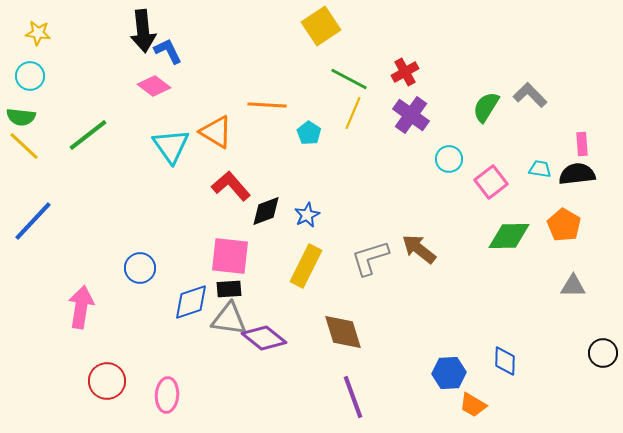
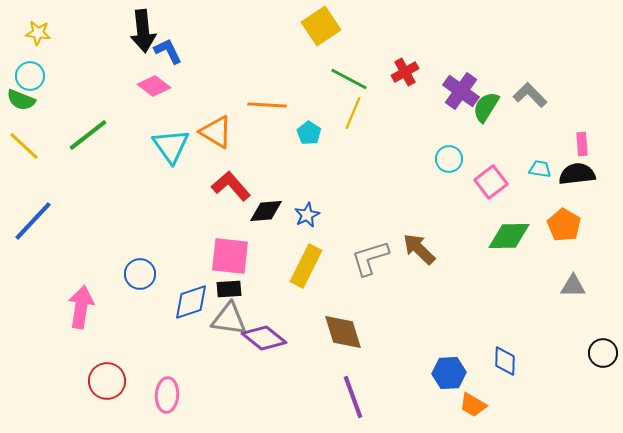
purple cross at (411, 115): moved 50 px right, 24 px up
green semicircle at (21, 117): moved 17 px up; rotated 16 degrees clockwise
black diamond at (266, 211): rotated 16 degrees clockwise
brown arrow at (419, 249): rotated 6 degrees clockwise
blue circle at (140, 268): moved 6 px down
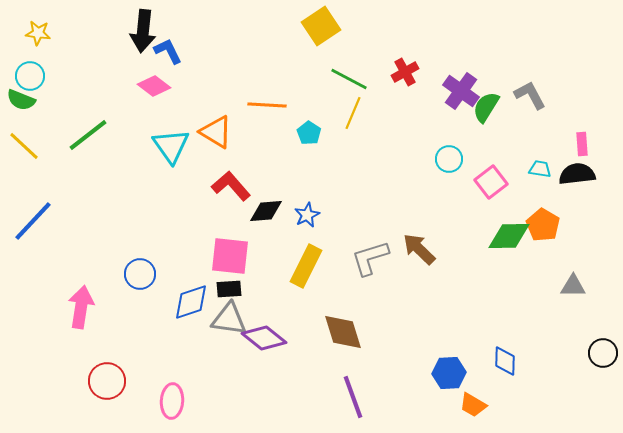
black arrow at (143, 31): rotated 12 degrees clockwise
gray L-shape at (530, 95): rotated 16 degrees clockwise
orange pentagon at (564, 225): moved 21 px left
pink ellipse at (167, 395): moved 5 px right, 6 px down
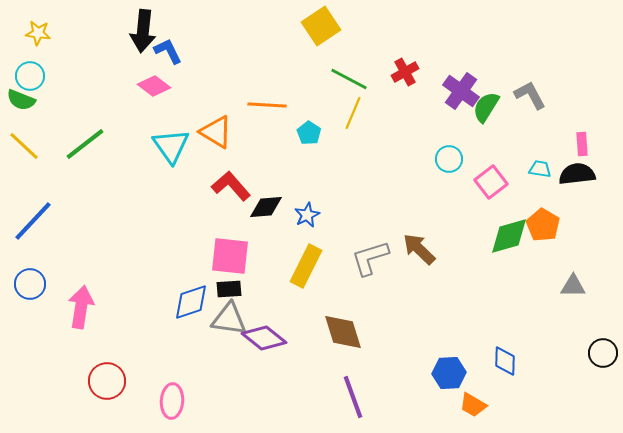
green line at (88, 135): moved 3 px left, 9 px down
black diamond at (266, 211): moved 4 px up
green diamond at (509, 236): rotated 15 degrees counterclockwise
blue circle at (140, 274): moved 110 px left, 10 px down
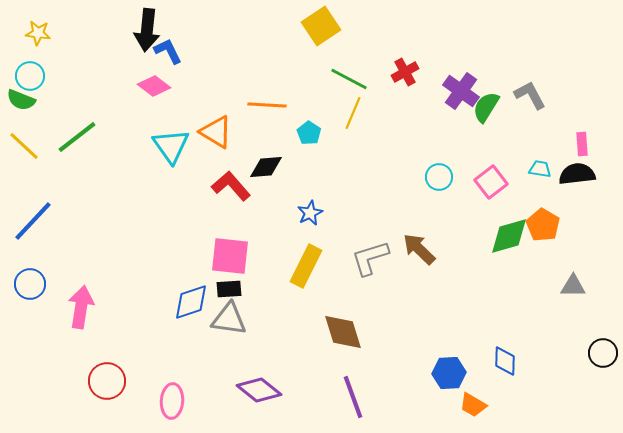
black arrow at (143, 31): moved 4 px right, 1 px up
green line at (85, 144): moved 8 px left, 7 px up
cyan circle at (449, 159): moved 10 px left, 18 px down
black diamond at (266, 207): moved 40 px up
blue star at (307, 215): moved 3 px right, 2 px up
purple diamond at (264, 338): moved 5 px left, 52 px down
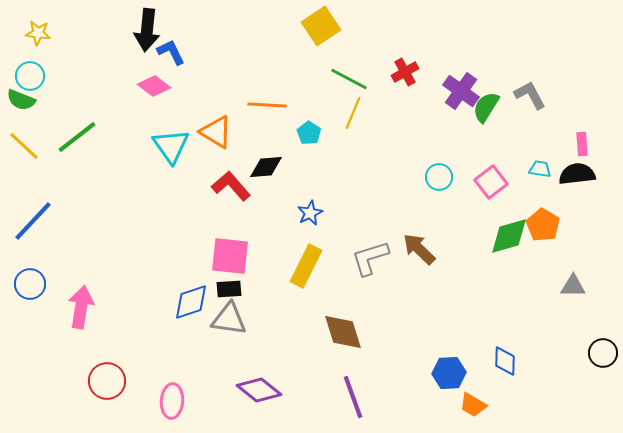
blue L-shape at (168, 51): moved 3 px right, 1 px down
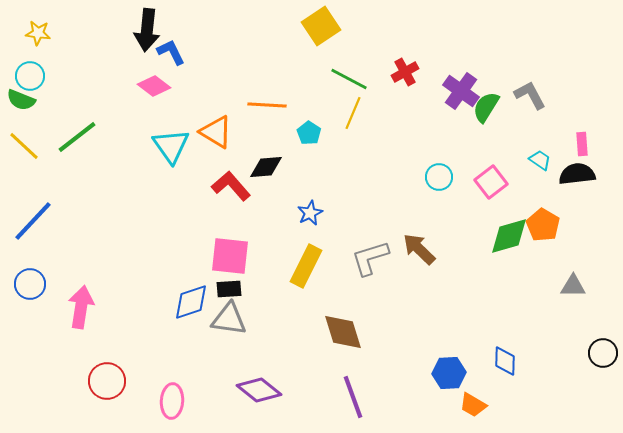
cyan trapezoid at (540, 169): moved 9 px up; rotated 25 degrees clockwise
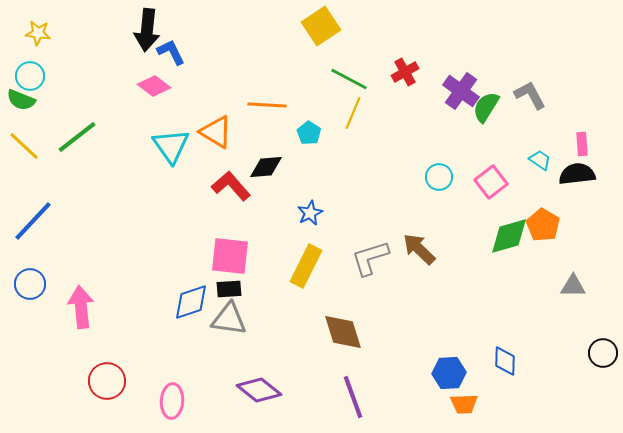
pink arrow at (81, 307): rotated 15 degrees counterclockwise
orange trapezoid at (473, 405): moved 9 px left, 1 px up; rotated 32 degrees counterclockwise
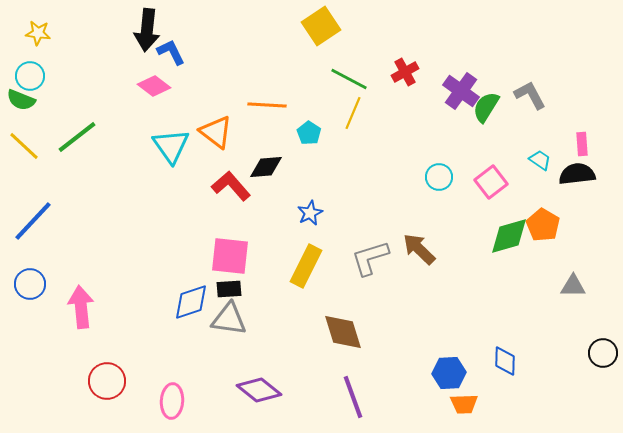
orange triangle at (216, 132): rotated 6 degrees clockwise
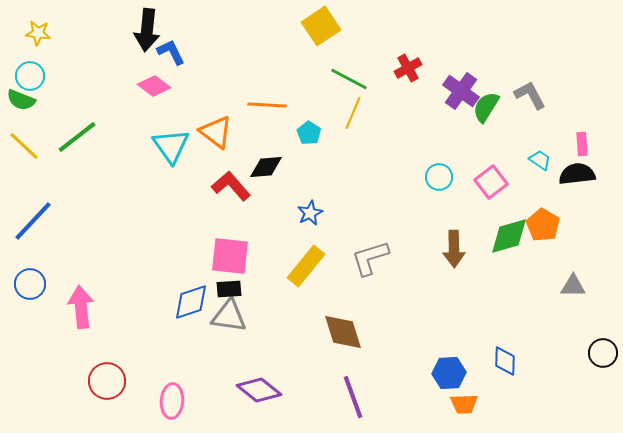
red cross at (405, 72): moved 3 px right, 4 px up
brown arrow at (419, 249): moved 35 px right; rotated 135 degrees counterclockwise
yellow rectangle at (306, 266): rotated 12 degrees clockwise
gray triangle at (229, 319): moved 3 px up
